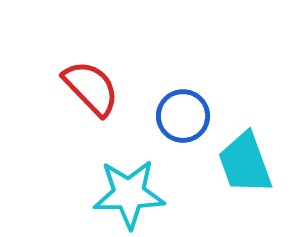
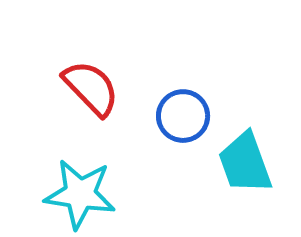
cyan star: moved 49 px left; rotated 10 degrees clockwise
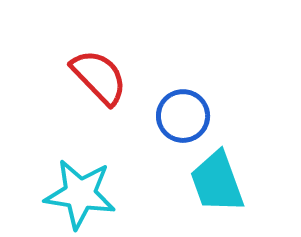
red semicircle: moved 8 px right, 11 px up
cyan trapezoid: moved 28 px left, 19 px down
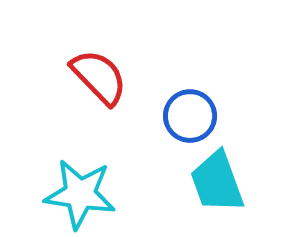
blue circle: moved 7 px right
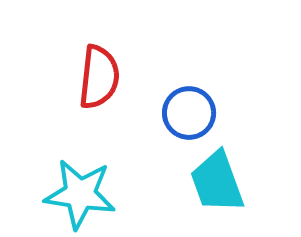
red semicircle: rotated 50 degrees clockwise
blue circle: moved 1 px left, 3 px up
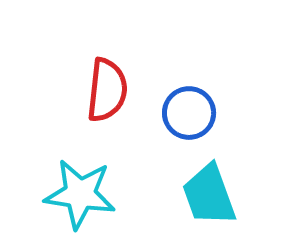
red semicircle: moved 8 px right, 13 px down
cyan trapezoid: moved 8 px left, 13 px down
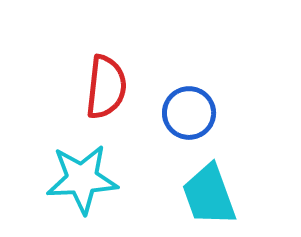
red semicircle: moved 1 px left, 3 px up
cyan star: moved 2 px right, 15 px up; rotated 12 degrees counterclockwise
